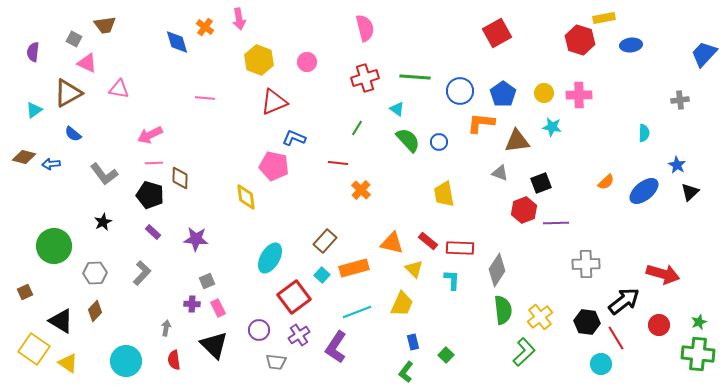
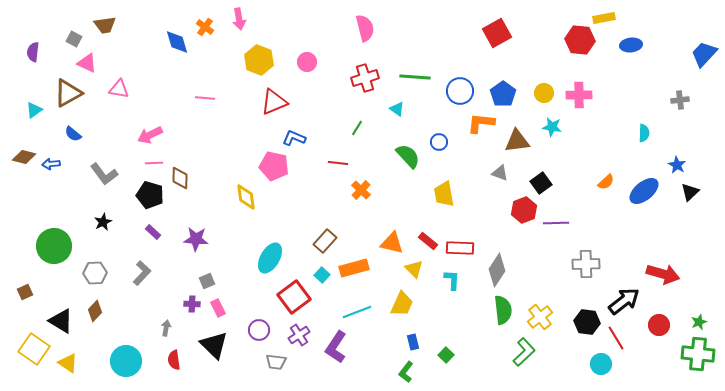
red hexagon at (580, 40): rotated 12 degrees counterclockwise
green semicircle at (408, 140): moved 16 px down
black square at (541, 183): rotated 15 degrees counterclockwise
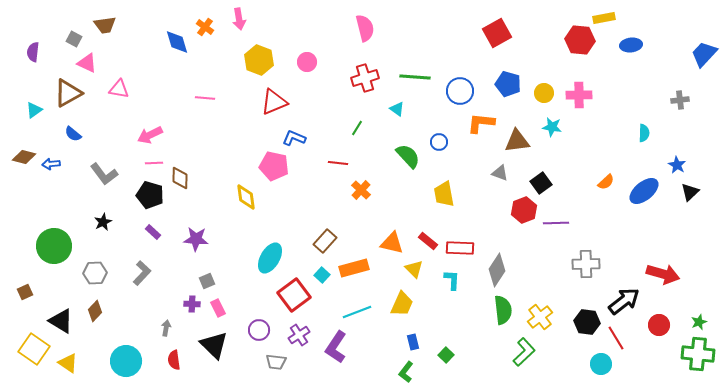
blue pentagon at (503, 94): moved 5 px right, 10 px up; rotated 20 degrees counterclockwise
red square at (294, 297): moved 2 px up
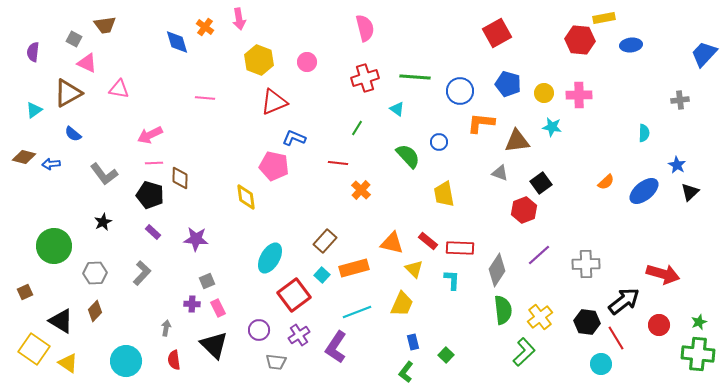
purple line at (556, 223): moved 17 px left, 32 px down; rotated 40 degrees counterclockwise
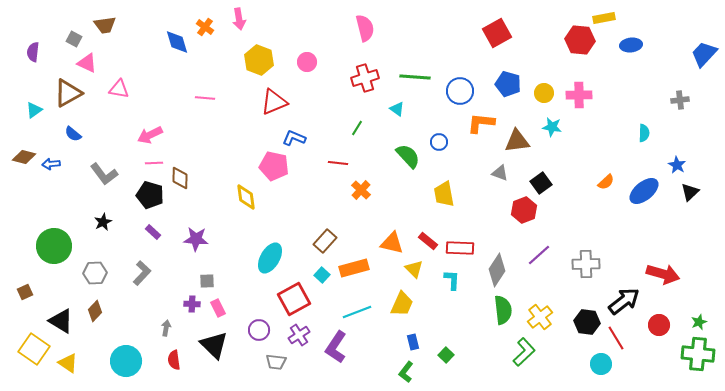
gray square at (207, 281): rotated 21 degrees clockwise
red square at (294, 295): moved 4 px down; rotated 8 degrees clockwise
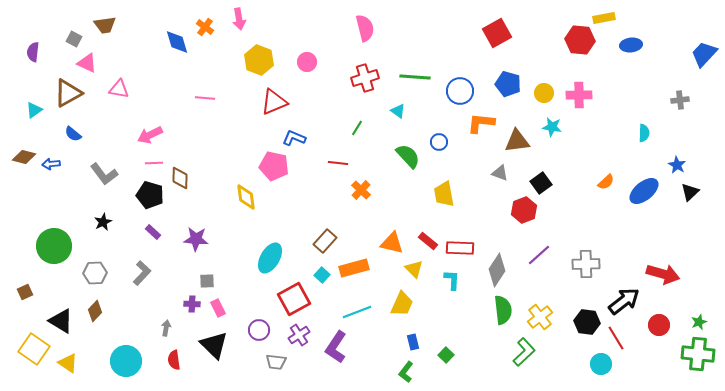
cyan triangle at (397, 109): moved 1 px right, 2 px down
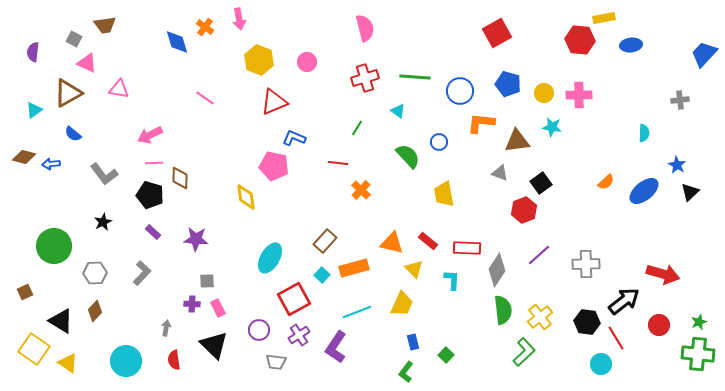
pink line at (205, 98): rotated 30 degrees clockwise
red rectangle at (460, 248): moved 7 px right
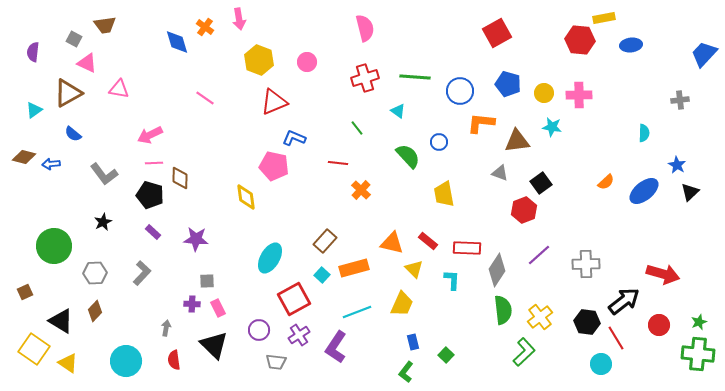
green line at (357, 128): rotated 70 degrees counterclockwise
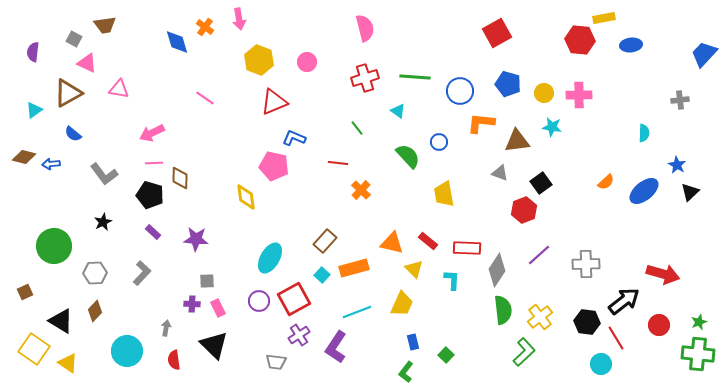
pink arrow at (150, 135): moved 2 px right, 2 px up
purple circle at (259, 330): moved 29 px up
cyan circle at (126, 361): moved 1 px right, 10 px up
